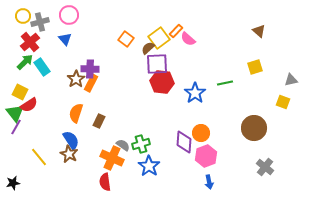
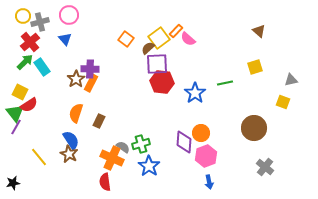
gray semicircle at (123, 145): moved 2 px down
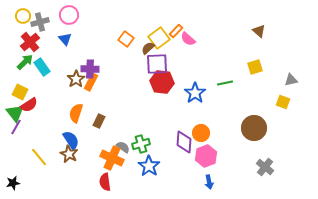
orange rectangle at (91, 83): moved 1 px up
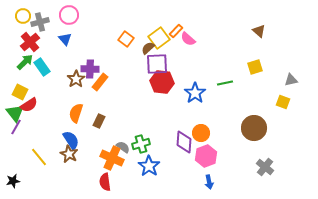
orange rectangle at (91, 82): moved 9 px right; rotated 12 degrees clockwise
black star at (13, 183): moved 2 px up
